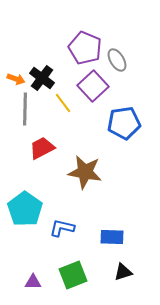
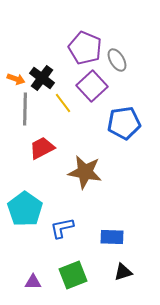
purple square: moved 1 px left
blue L-shape: rotated 25 degrees counterclockwise
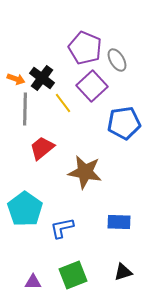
red trapezoid: rotated 12 degrees counterclockwise
blue rectangle: moved 7 px right, 15 px up
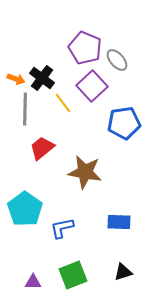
gray ellipse: rotated 10 degrees counterclockwise
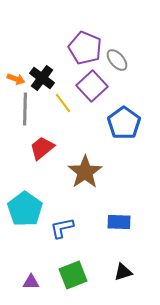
blue pentagon: rotated 28 degrees counterclockwise
brown star: rotated 28 degrees clockwise
purple triangle: moved 2 px left
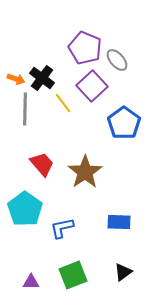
red trapezoid: moved 16 px down; rotated 88 degrees clockwise
black triangle: rotated 18 degrees counterclockwise
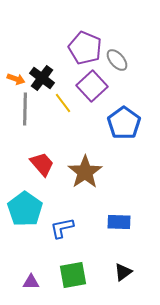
green square: rotated 12 degrees clockwise
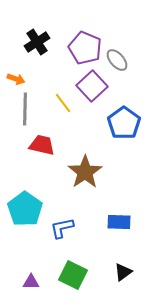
black cross: moved 5 px left, 36 px up; rotated 20 degrees clockwise
red trapezoid: moved 19 px up; rotated 36 degrees counterclockwise
green square: rotated 36 degrees clockwise
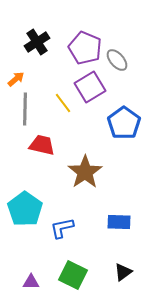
orange arrow: rotated 60 degrees counterclockwise
purple square: moved 2 px left, 1 px down; rotated 12 degrees clockwise
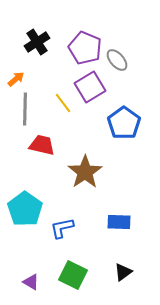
purple triangle: rotated 30 degrees clockwise
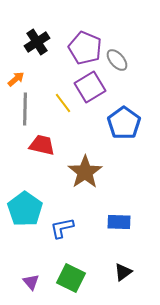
green square: moved 2 px left, 3 px down
purple triangle: rotated 18 degrees clockwise
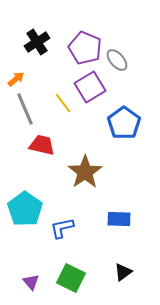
gray line: rotated 24 degrees counterclockwise
blue rectangle: moved 3 px up
